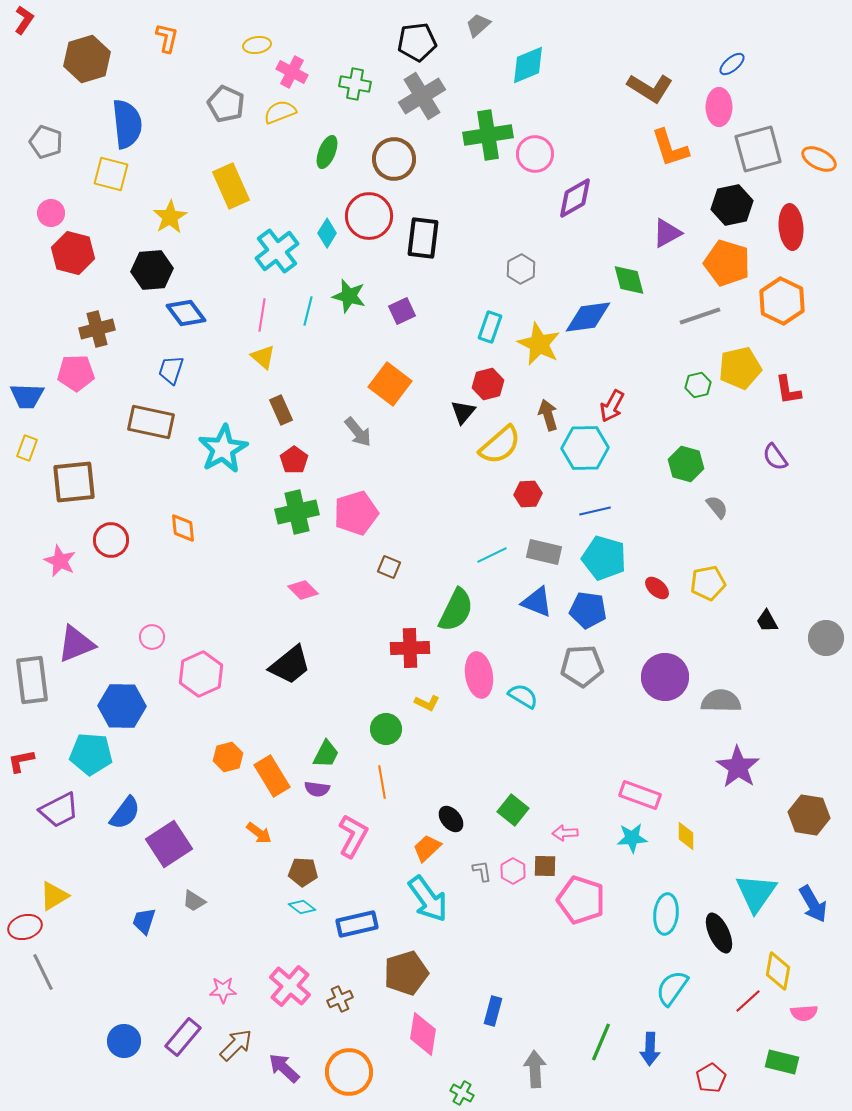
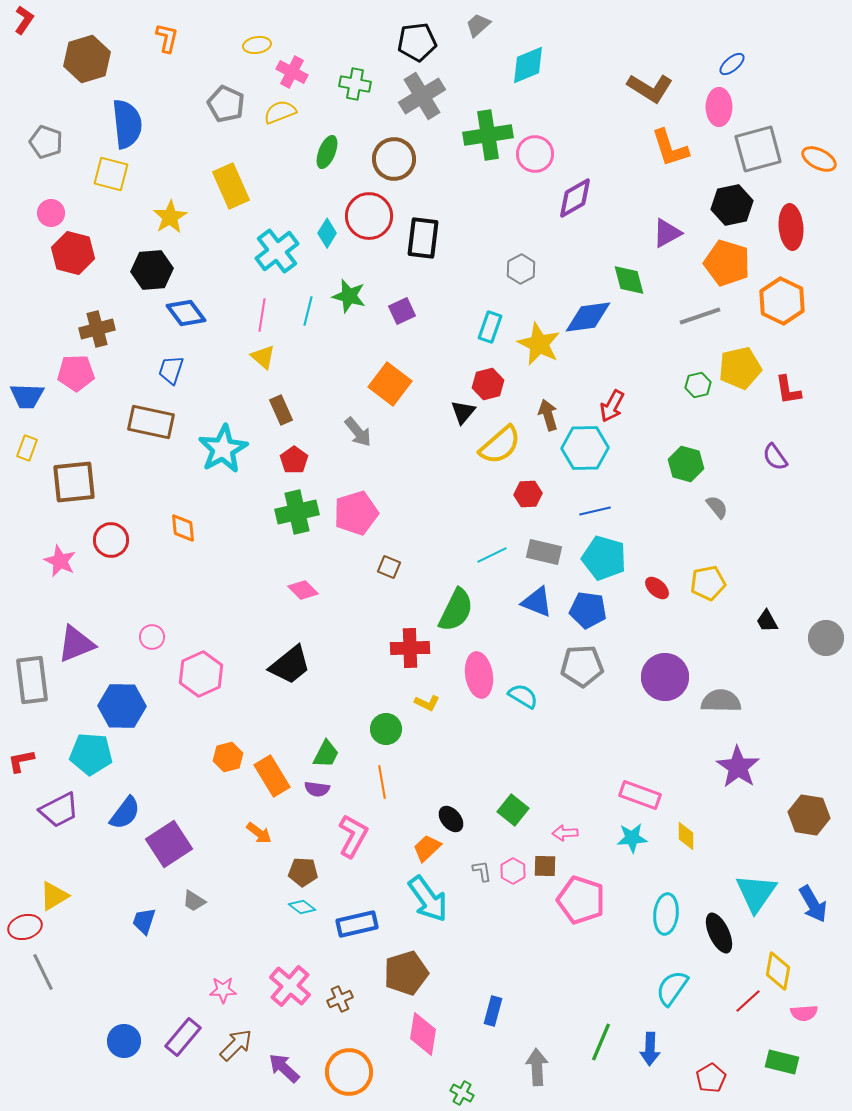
gray arrow at (535, 1069): moved 2 px right, 2 px up
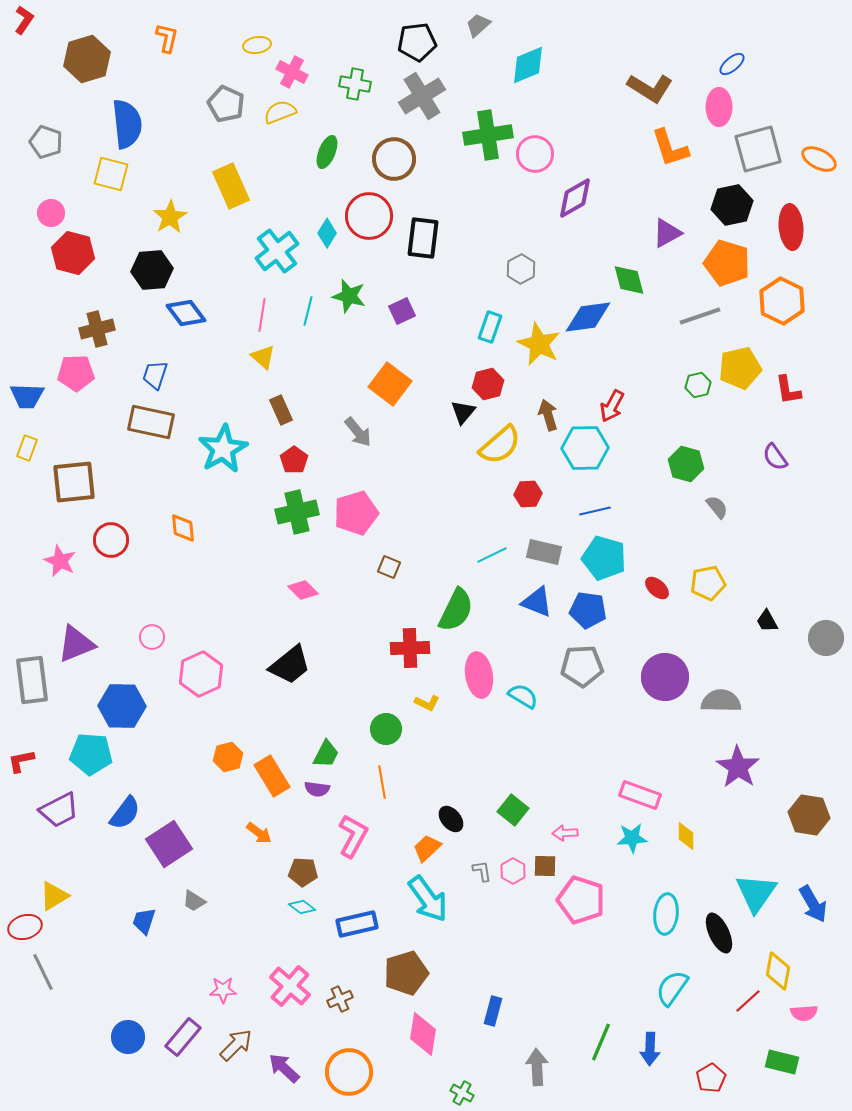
blue trapezoid at (171, 370): moved 16 px left, 5 px down
blue circle at (124, 1041): moved 4 px right, 4 px up
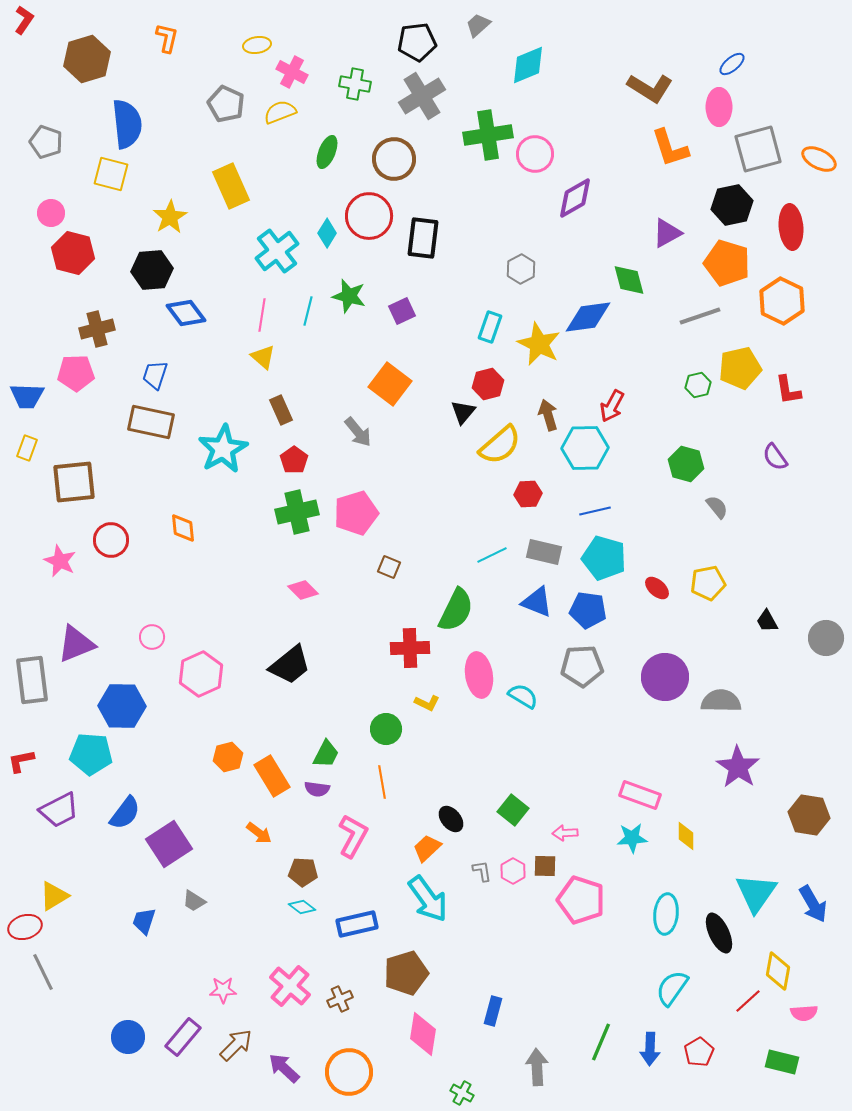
red pentagon at (711, 1078): moved 12 px left, 26 px up
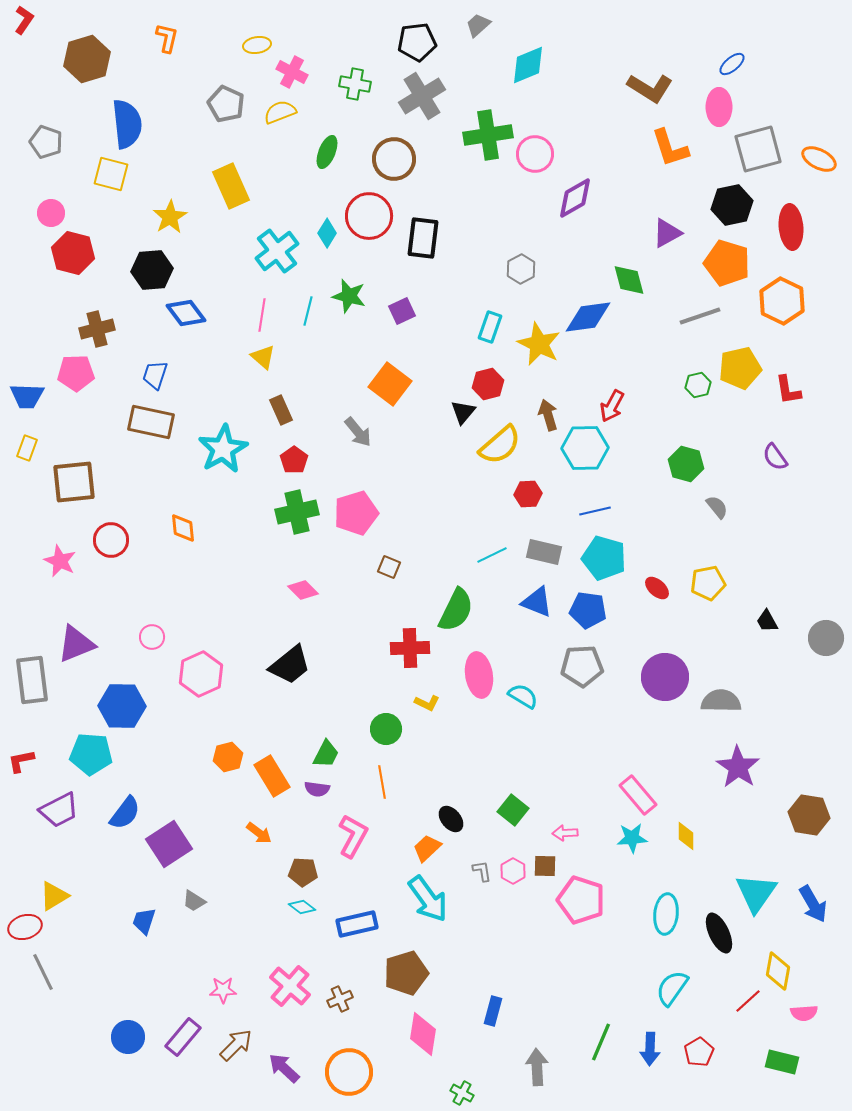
pink rectangle at (640, 795): moved 2 px left; rotated 30 degrees clockwise
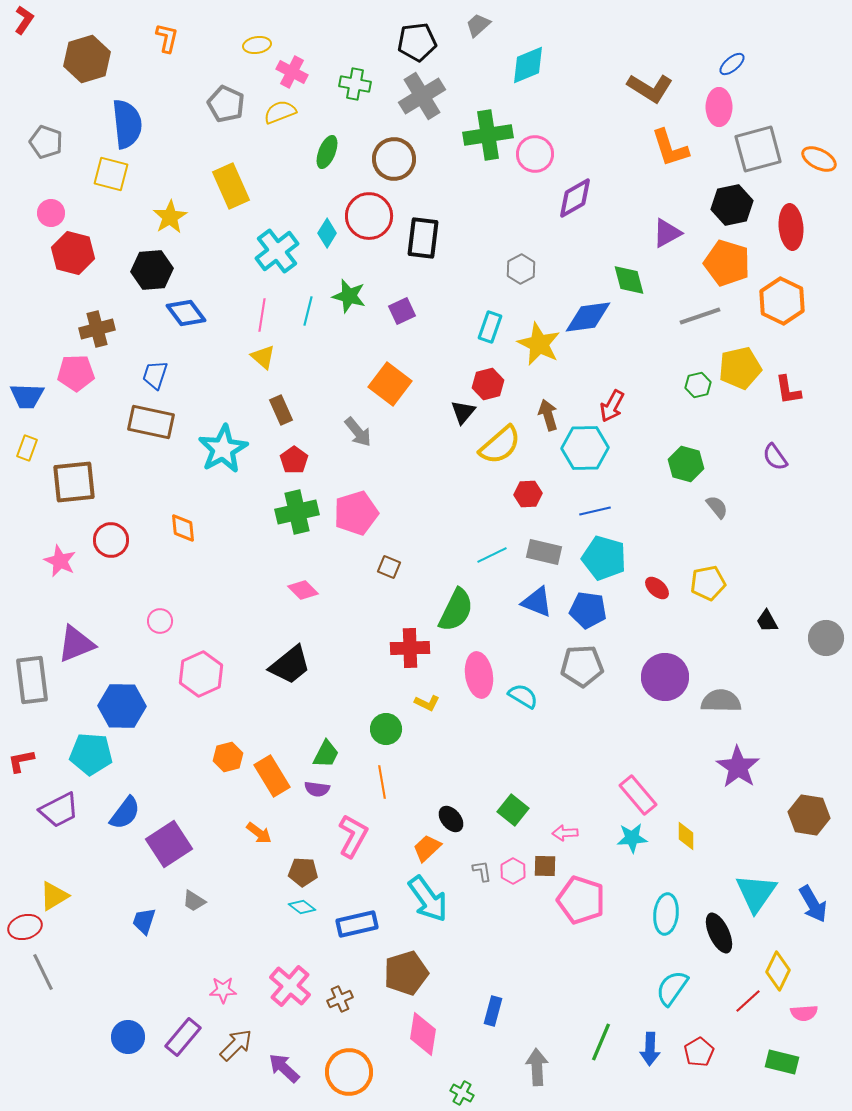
pink circle at (152, 637): moved 8 px right, 16 px up
yellow diamond at (778, 971): rotated 15 degrees clockwise
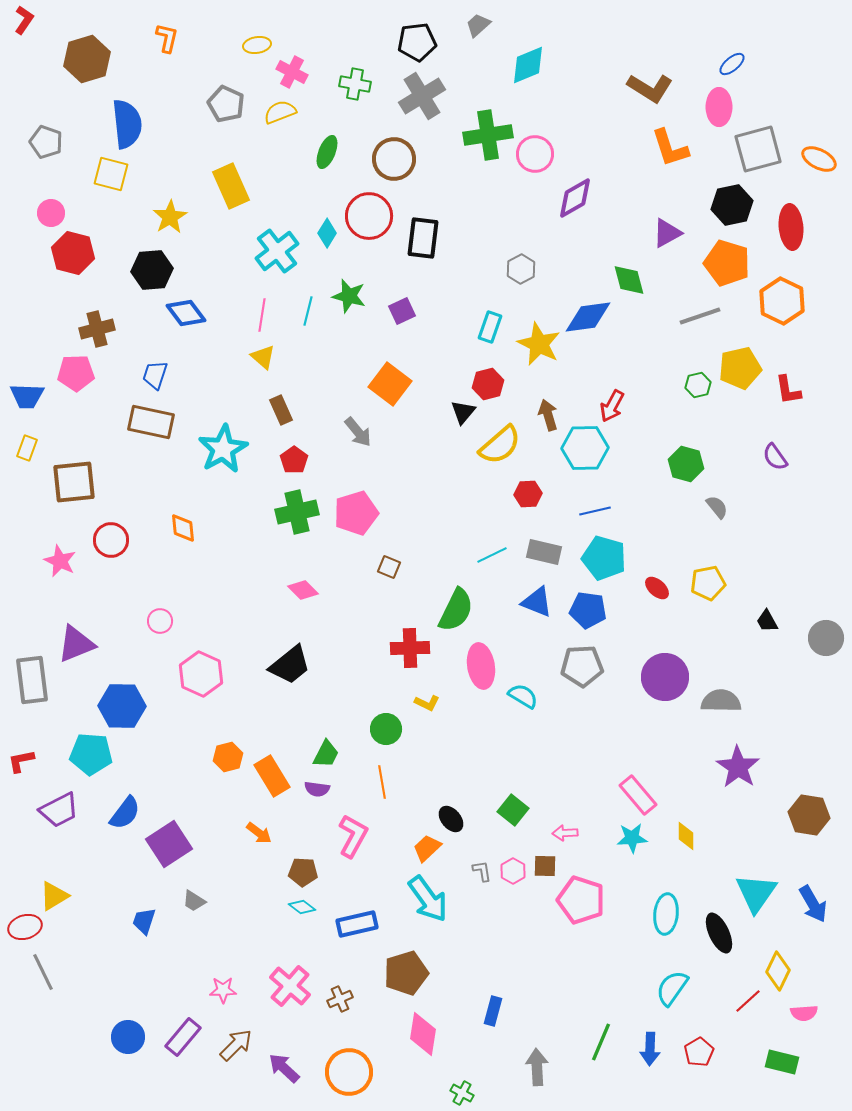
pink hexagon at (201, 674): rotated 12 degrees counterclockwise
pink ellipse at (479, 675): moved 2 px right, 9 px up
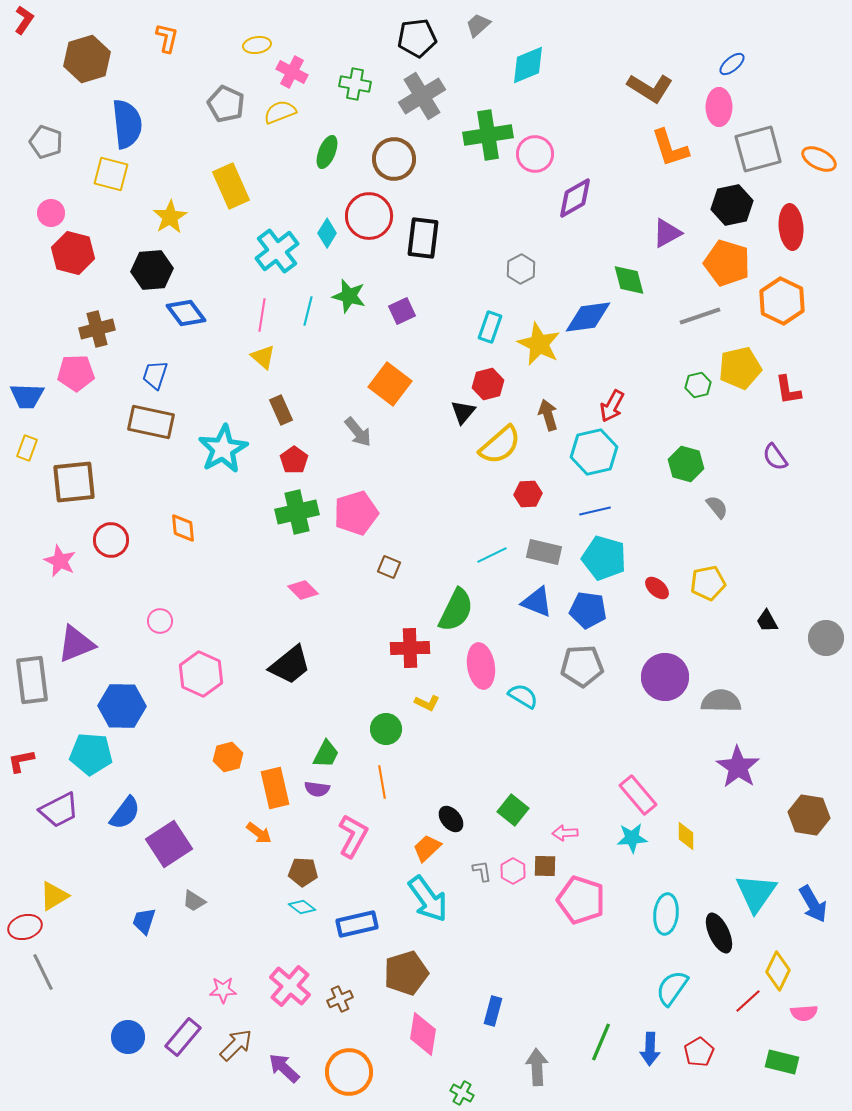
black pentagon at (417, 42): moved 4 px up
cyan hexagon at (585, 448): moved 9 px right, 4 px down; rotated 12 degrees counterclockwise
orange rectangle at (272, 776): moved 3 px right, 12 px down; rotated 18 degrees clockwise
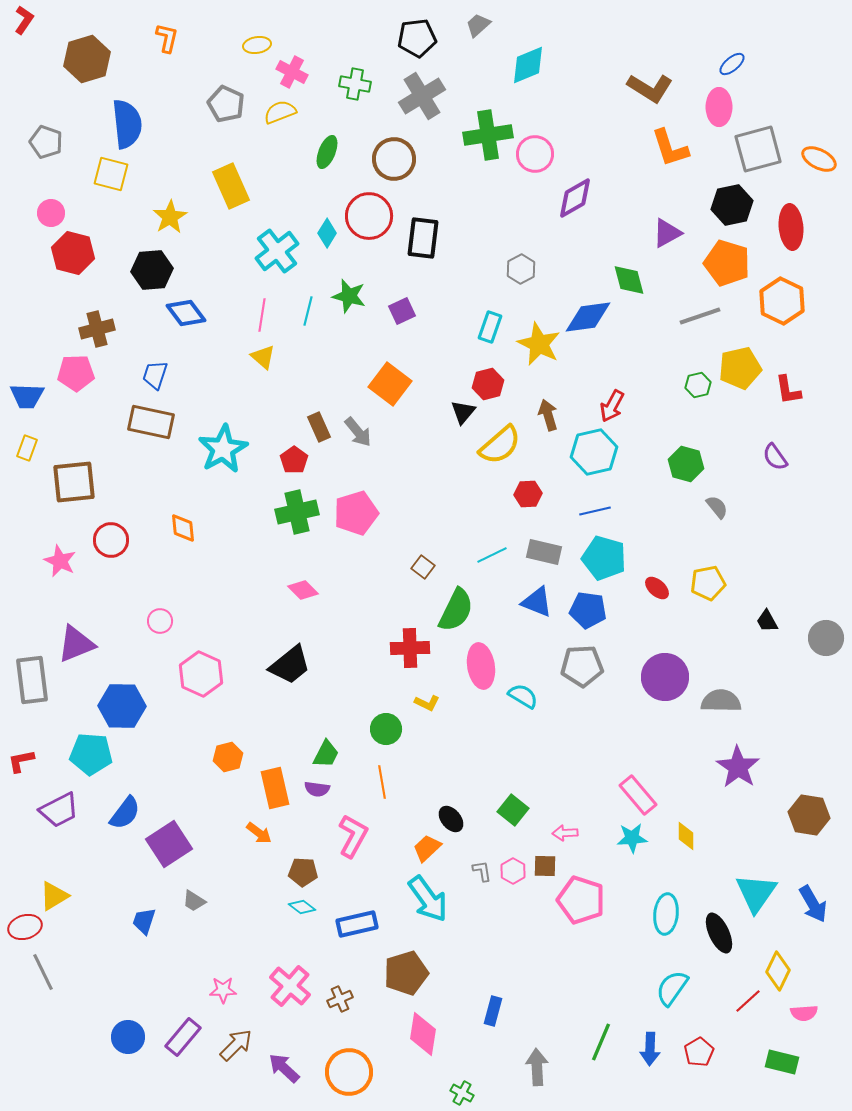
brown rectangle at (281, 410): moved 38 px right, 17 px down
brown square at (389, 567): moved 34 px right; rotated 15 degrees clockwise
